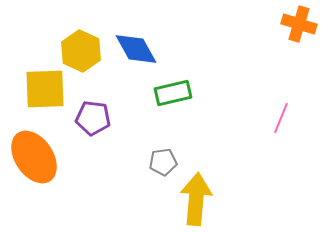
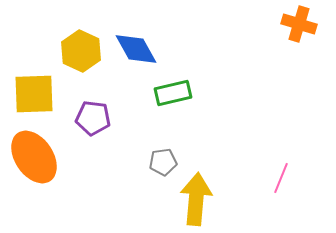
yellow square: moved 11 px left, 5 px down
pink line: moved 60 px down
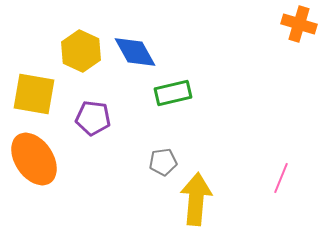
blue diamond: moved 1 px left, 3 px down
yellow square: rotated 12 degrees clockwise
orange ellipse: moved 2 px down
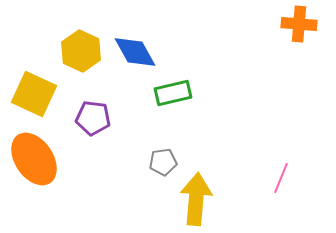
orange cross: rotated 12 degrees counterclockwise
yellow square: rotated 15 degrees clockwise
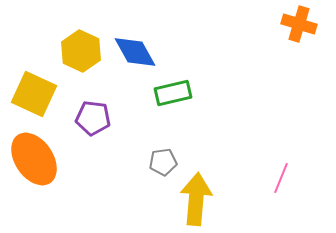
orange cross: rotated 12 degrees clockwise
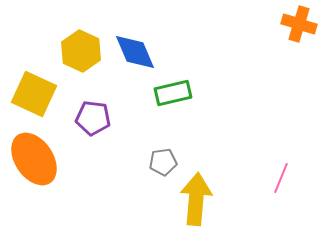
blue diamond: rotated 6 degrees clockwise
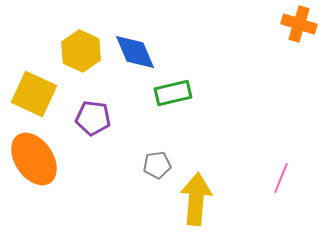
gray pentagon: moved 6 px left, 3 px down
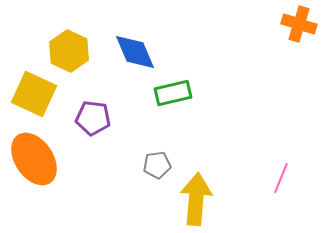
yellow hexagon: moved 12 px left
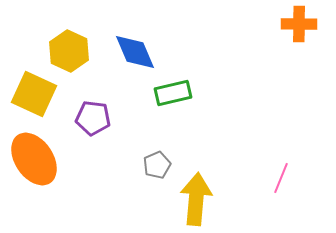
orange cross: rotated 16 degrees counterclockwise
gray pentagon: rotated 16 degrees counterclockwise
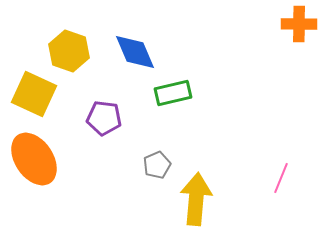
yellow hexagon: rotated 6 degrees counterclockwise
purple pentagon: moved 11 px right
